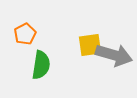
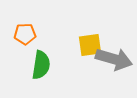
orange pentagon: rotated 25 degrees clockwise
gray arrow: moved 4 px down
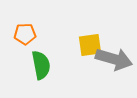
green semicircle: rotated 20 degrees counterclockwise
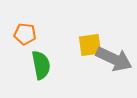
orange pentagon: rotated 10 degrees clockwise
gray arrow: rotated 9 degrees clockwise
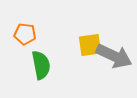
gray arrow: moved 3 px up
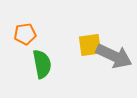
orange pentagon: rotated 15 degrees counterclockwise
green semicircle: moved 1 px right, 1 px up
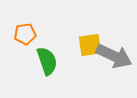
green semicircle: moved 5 px right, 3 px up; rotated 8 degrees counterclockwise
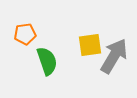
gray arrow: rotated 84 degrees counterclockwise
